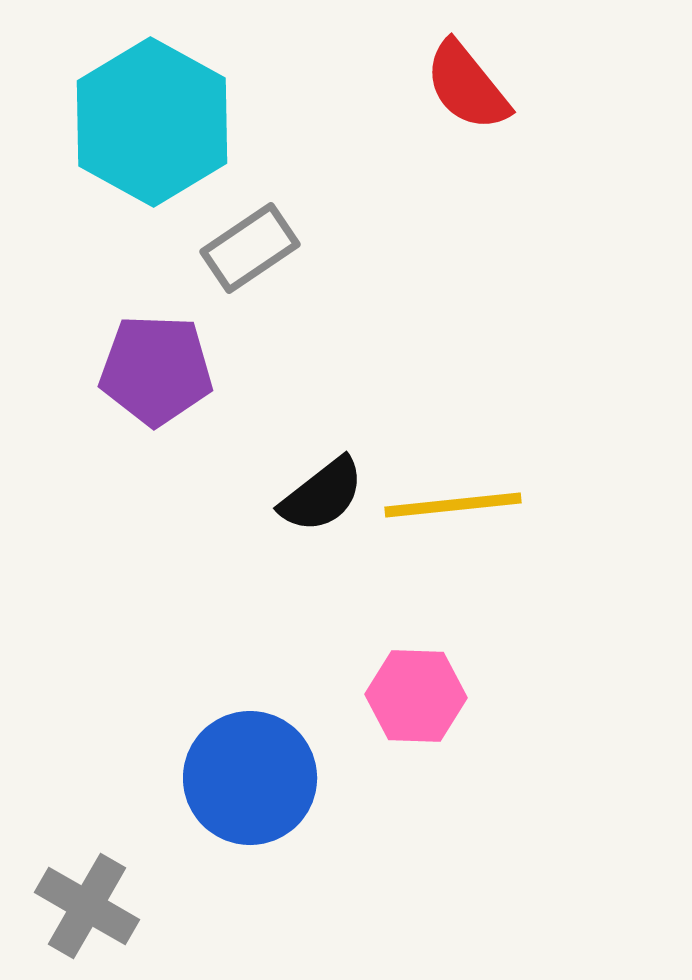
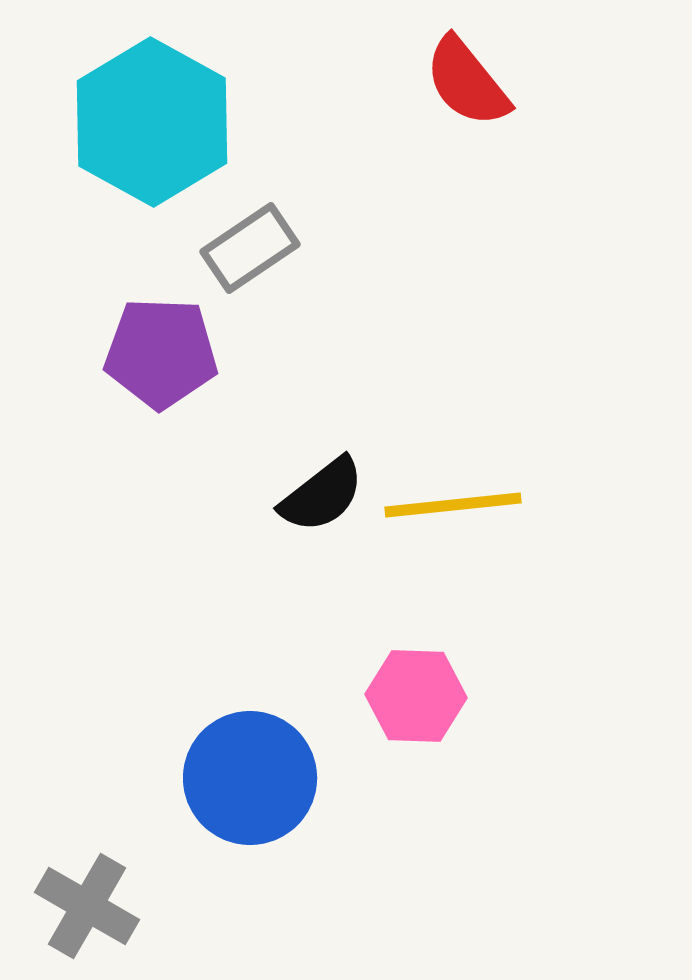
red semicircle: moved 4 px up
purple pentagon: moved 5 px right, 17 px up
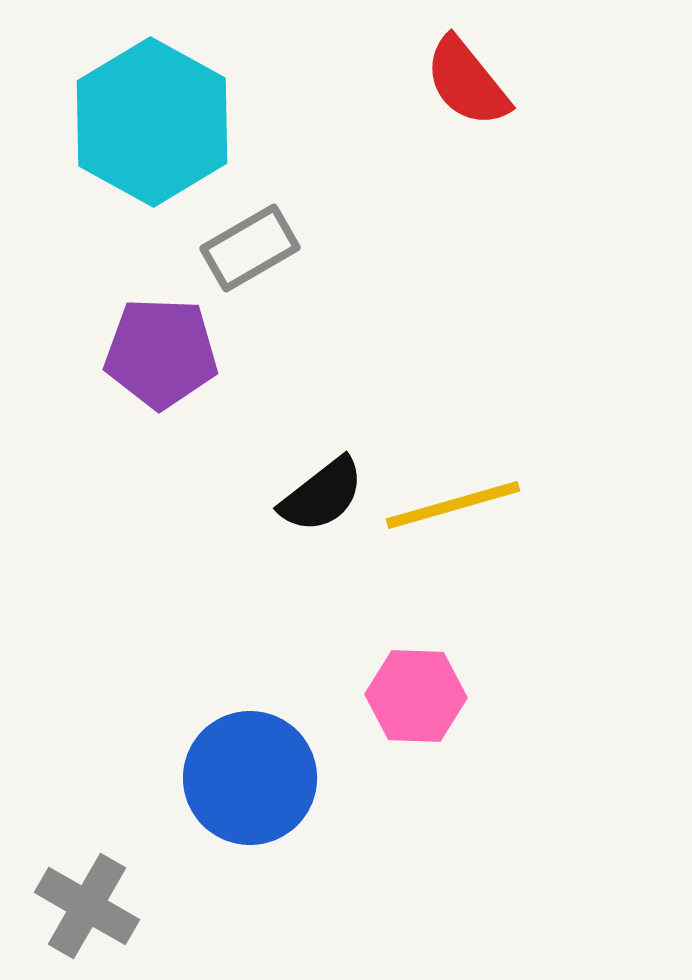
gray rectangle: rotated 4 degrees clockwise
yellow line: rotated 10 degrees counterclockwise
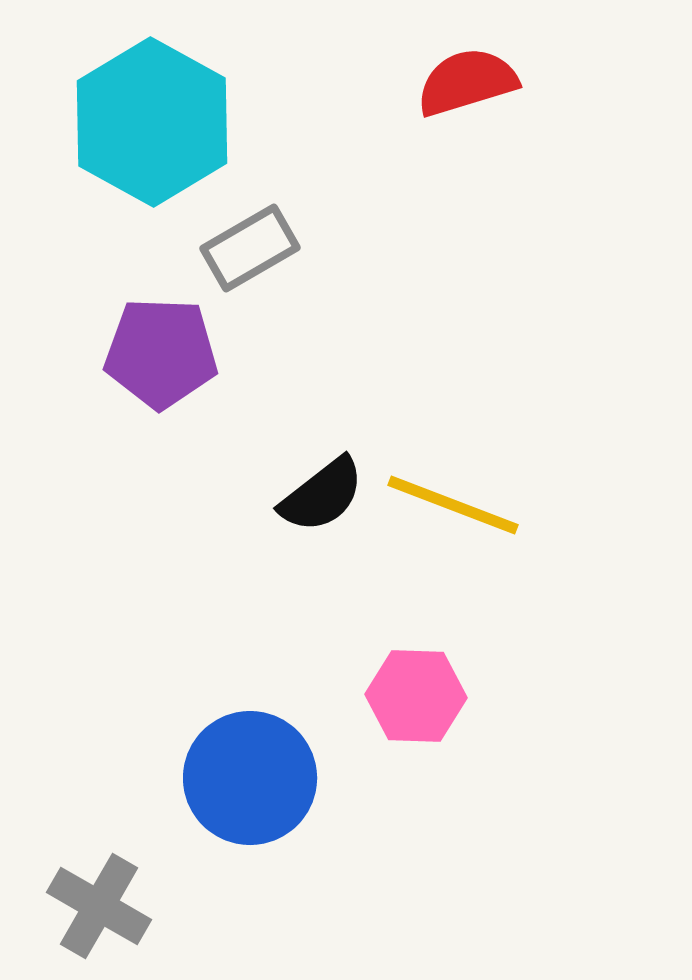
red semicircle: rotated 112 degrees clockwise
yellow line: rotated 37 degrees clockwise
gray cross: moved 12 px right
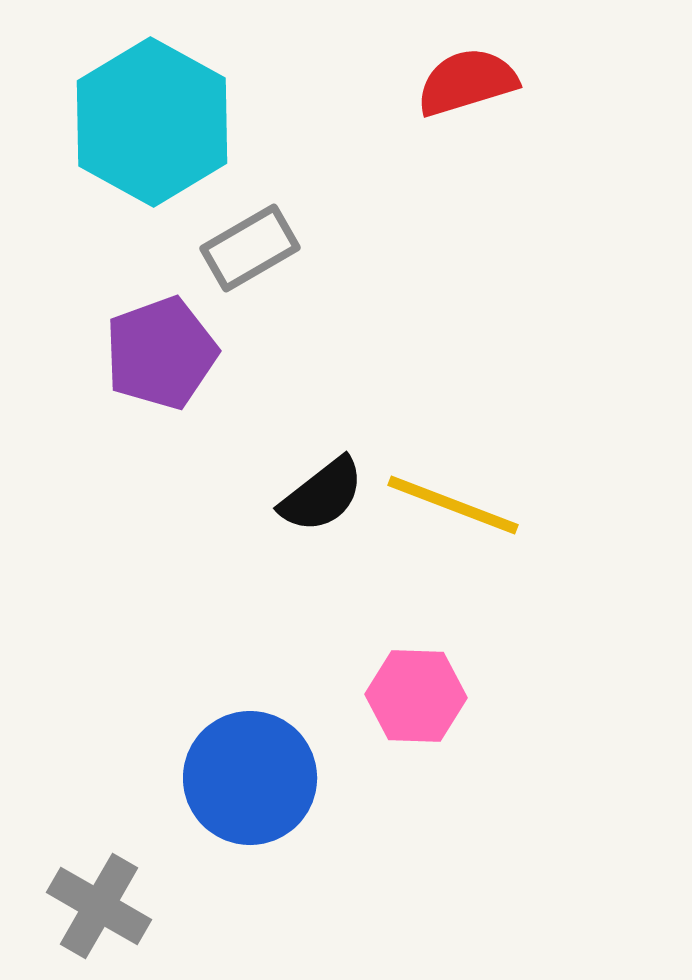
purple pentagon: rotated 22 degrees counterclockwise
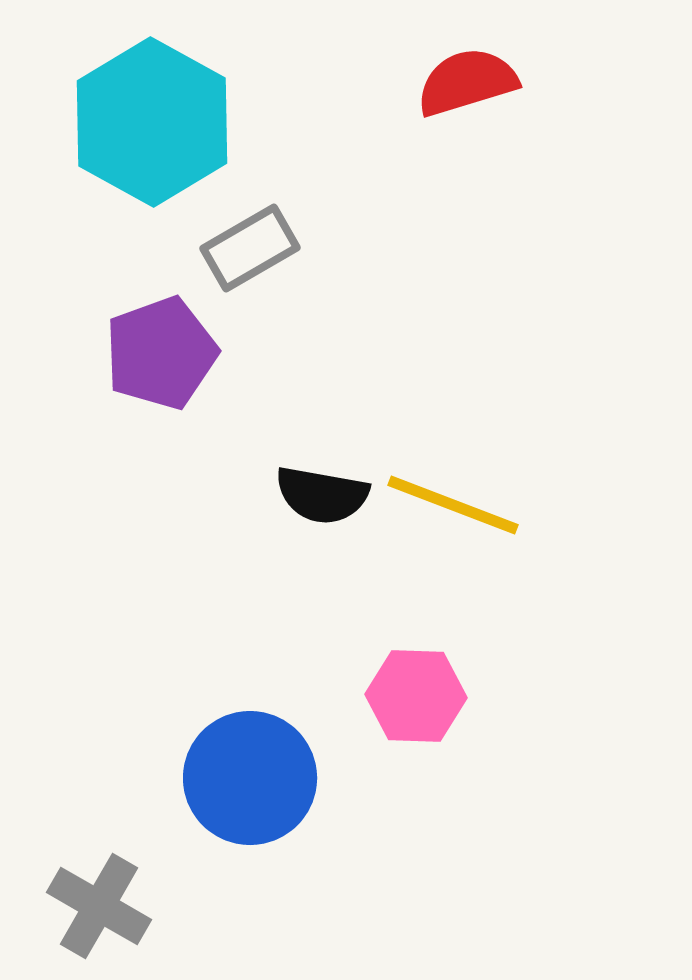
black semicircle: rotated 48 degrees clockwise
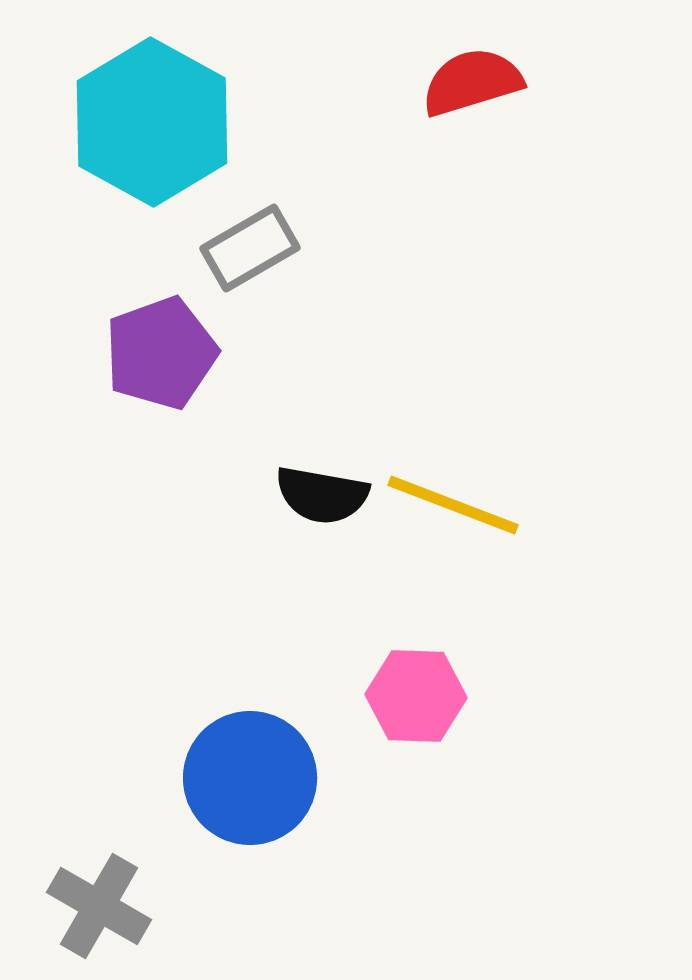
red semicircle: moved 5 px right
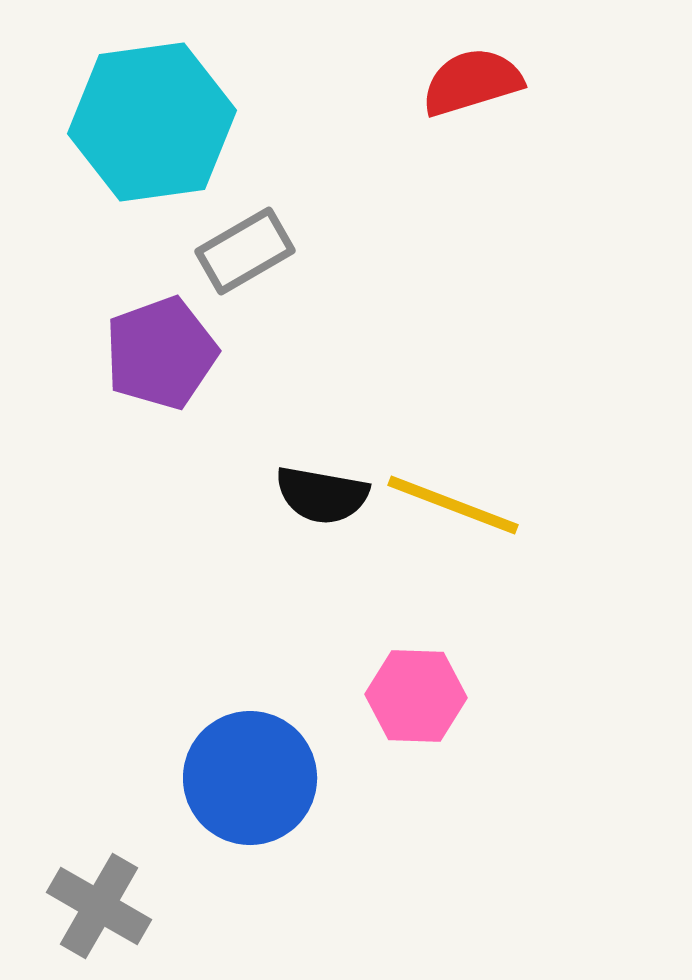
cyan hexagon: rotated 23 degrees clockwise
gray rectangle: moved 5 px left, 3 px down
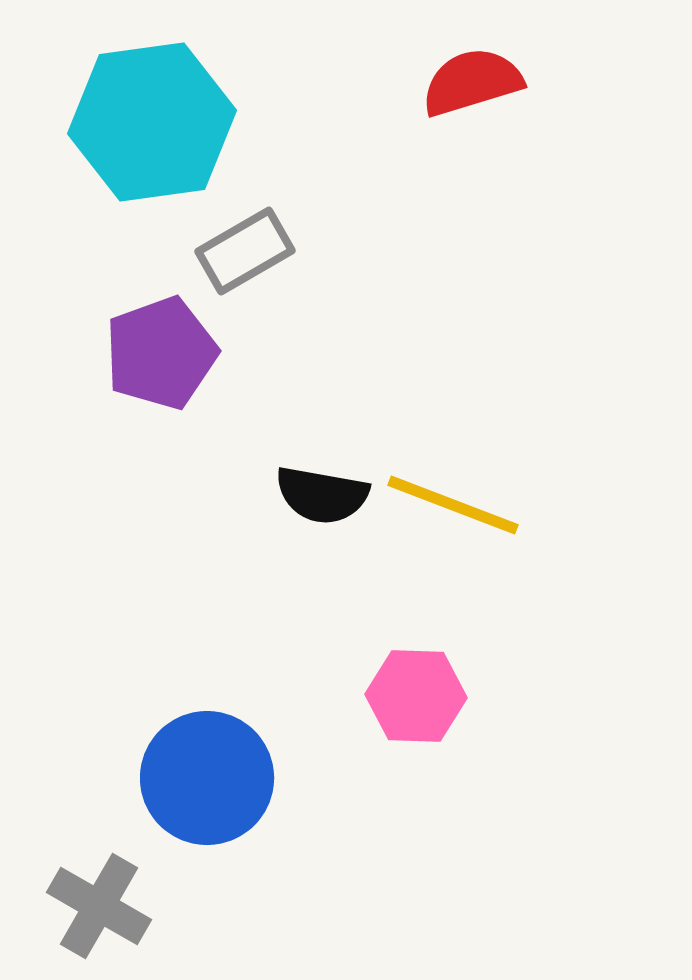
blue circle: moved 43 px left
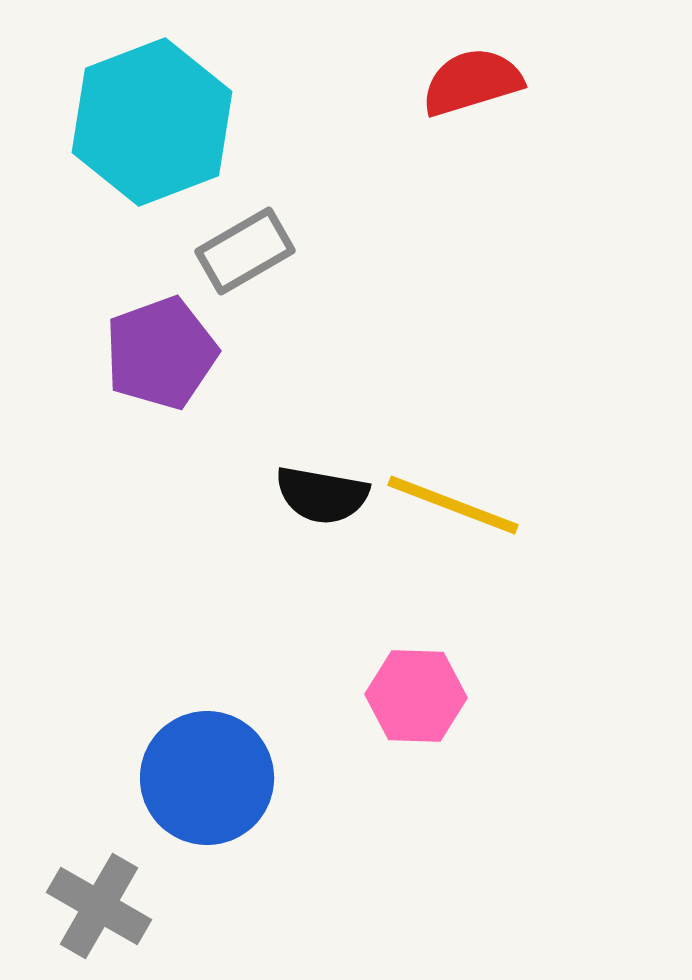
cyan hexagon: rotated 13 degrees counterclockwise
